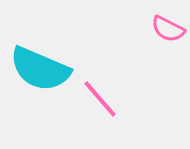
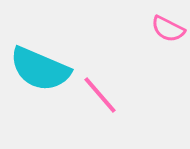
pink line: moved 4 px up
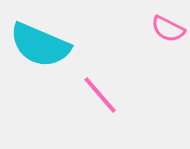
cyan semicircle: moved 24 px up
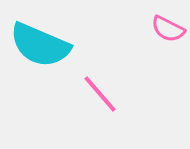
pink line: moved 1 px up
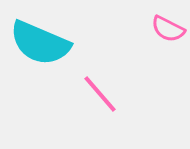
cyan semicircle: moved 2 px up
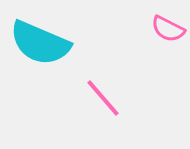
pink line: moved 3 px right, 4 px down
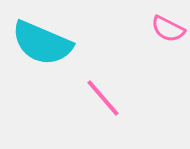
cyan semicircle: moved 2 px right
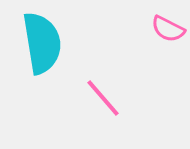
cyan semicircle: rotated 122 degrees counterclockwise
